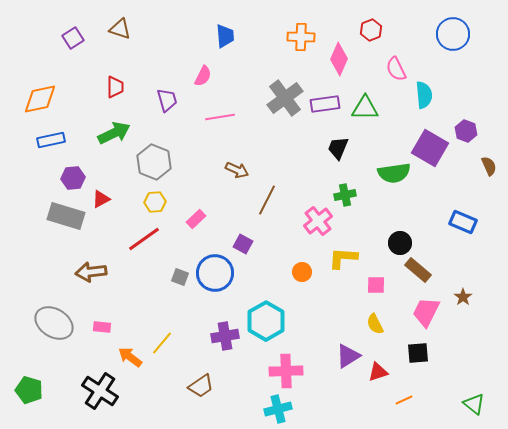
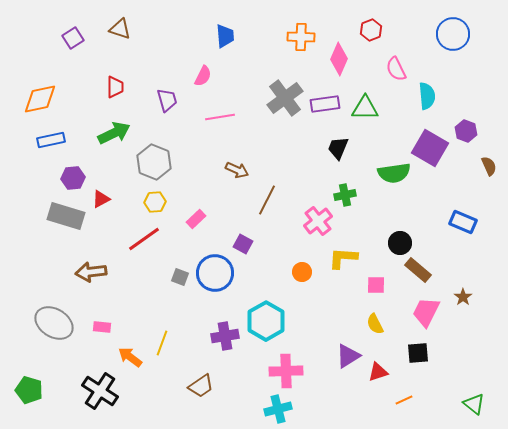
cyan semicircle at (424, 95): moved 3 px right, 1 px down
yellow line at (162, 343): rotated 20 degrees counterclockwise
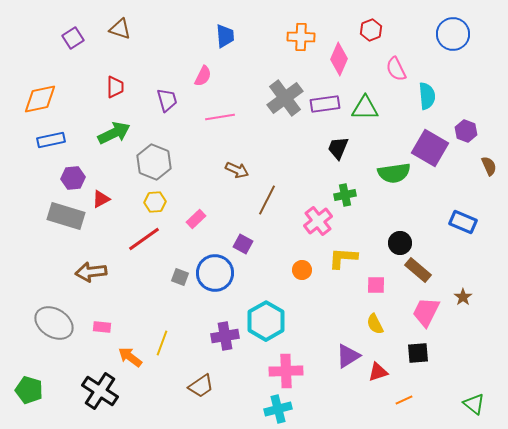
orange circle at (302, 272): moved 2 px up
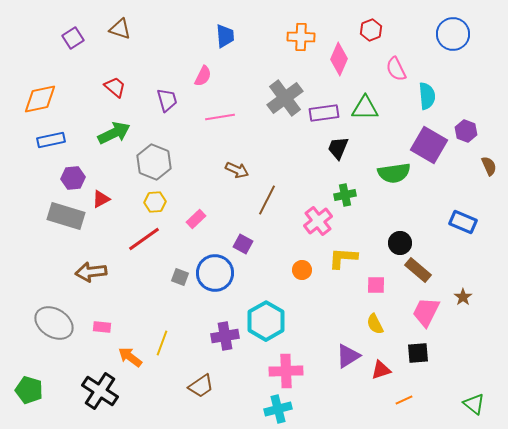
red trapezoid at (115, 87): rotated 50 degrees counterclockwise
purple rectangle at (325, 104): moved 1 px left, 9 px down
purple square at (430, 148): moved 1 px left, 3 px up
red triangle at (378, 372): moved 3 px right, 2 px up
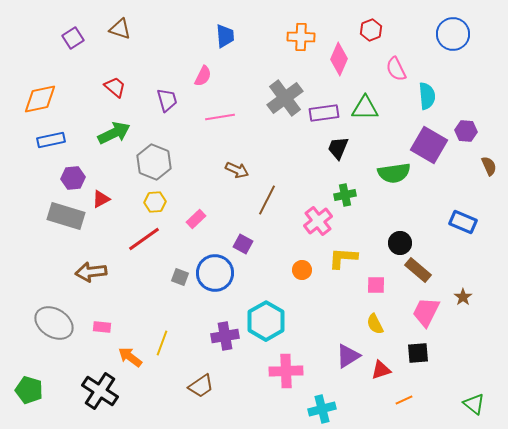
purple hexagon at (466, 131): rotated 15 degrees counterclockwise
cyan cross at (278, 409): moved 44 px right
